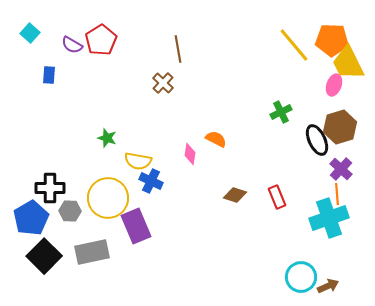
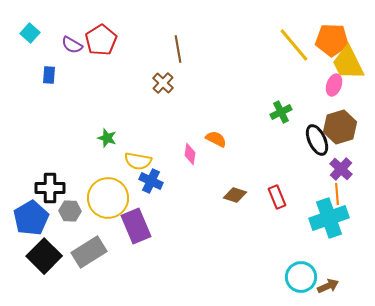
gray rectangle: moved 3 px left; rotated 20 degrees counterclockwise
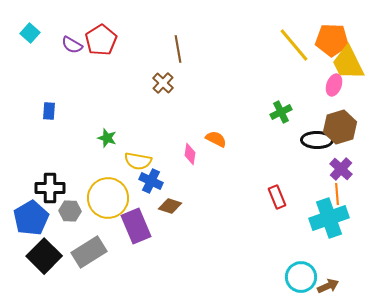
blue rectangle: moved 36 px down
black ellipse: rotated 64 degrees counterclockwise
brown diamond: moved 65 px left, 11 px down
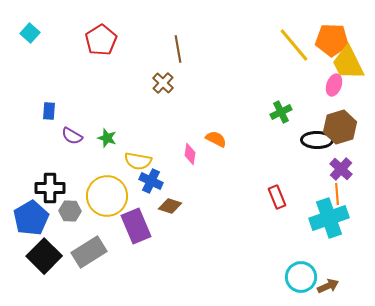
purple semicircle: moved 91 px down
yellow circle: moved 1 px left, 2 px up
